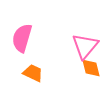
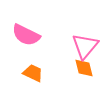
pink semicircle: moved 4 px right, 3 px up; rotated 80 degrees counterclockwise
orange diamond: moved 7 px left
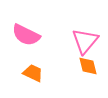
pink triangle: moved 5 px up
orange diamond: moved 4 px right, 2 px up
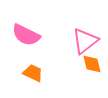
pink triangle: rotated 12 degrees clockwise
orange diamond: moved 4 px right, 2 px up
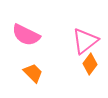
orange diamond: moved 2 px left; rotated 50 degrees clockwise
orange trapezoid: rotated 20 degrees clockwise
